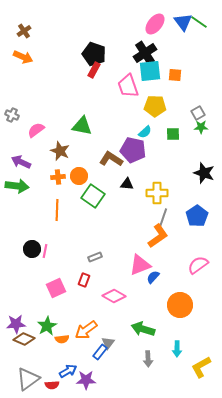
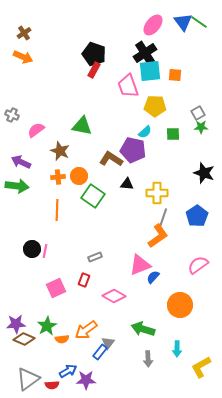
pink ellipse at (155, 24): moved 2 px left, 1 px down
brown cross at (24, 31): moved 2 px down
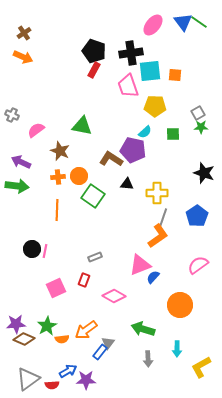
black cross at (145, 53): moved 14 px left; rotated 25 degrees clockwise
black pentagon at (94, 54): moved 3 px up
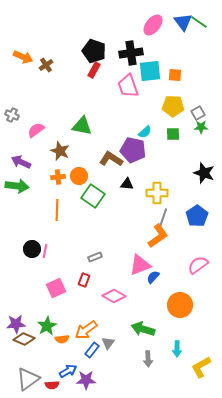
brown cross at (24, 33): moved 22 px right, 32 px down
yellow pentagon at (155, 106): moved 18 px right
blue rectangle at (100, 352): moved 8 px left, 2 px up
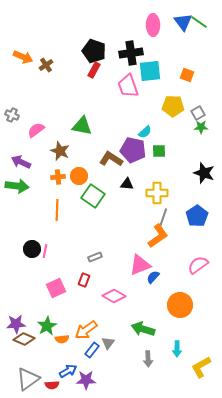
pink ellipse at (153, 25): rotated 40 degrees counterclockwise
orange square at (175, 75): moved 12 px right; rotated 16 degrees clockwise
green square at (173, 134): moved 14 px left, 17 px down
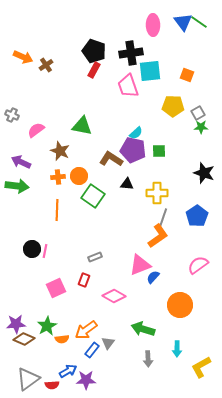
cyan semicircle at (145, 132): moved 9 px left, 1 px down
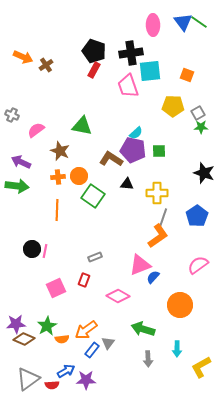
pink diamond at (114, 296): moved 4 px right
blue arrow at (68, 371): moved 2 px left
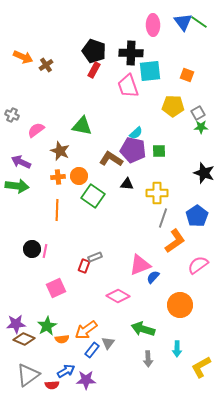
black cross at (131, 53): rotated 10 degrees clockwise
orange L-shape at (158, 236): moved 17 px right, 5 px down
red rectangle at (84, 280): moved 14 px up
gray triangle at (28, 379): moved 4 px up
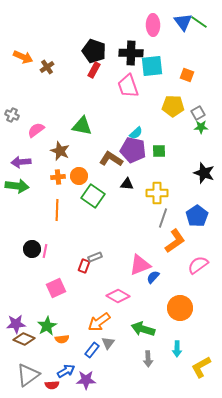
brown cross at (46, 65): moved 1 px right, 2 px down
cyan square at (150, 71): moved 2 px right, 5 px up
purple arrow at (21, 162): rotated 30 degrees counterclockwise
orange circle at (180, 305): moved 3 px down
orange arrow at (86, 330): moved 13 px right, 8 px up
